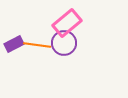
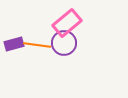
purple rectangle: rotated 12 degrees clockwise
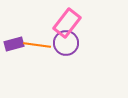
pink rectangle: rotated 12 degrees counterclockwise
purple circle: moved 2 px right
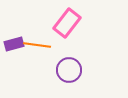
purple circle: moved 3 px right, 27 px down
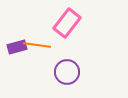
purple rectangle: moved 3 px right, 3 px down
purple circle: moved 2 px left, 2 px down
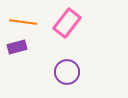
orange line: moved 14 px left, 23 px up
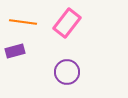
purple rectangle: moved 2 px left, 4 px down
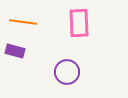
pink rectangle: moved 12 px right; rotated 40 degrees counterclockwise
purple rectangle: rotated 30 degrees clockwise
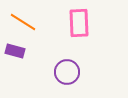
orange line: rotated 24 degrees clockwise
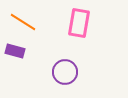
pink rectangle: rotated 12 degrees clockwise
purple circle: moved 2 px left
